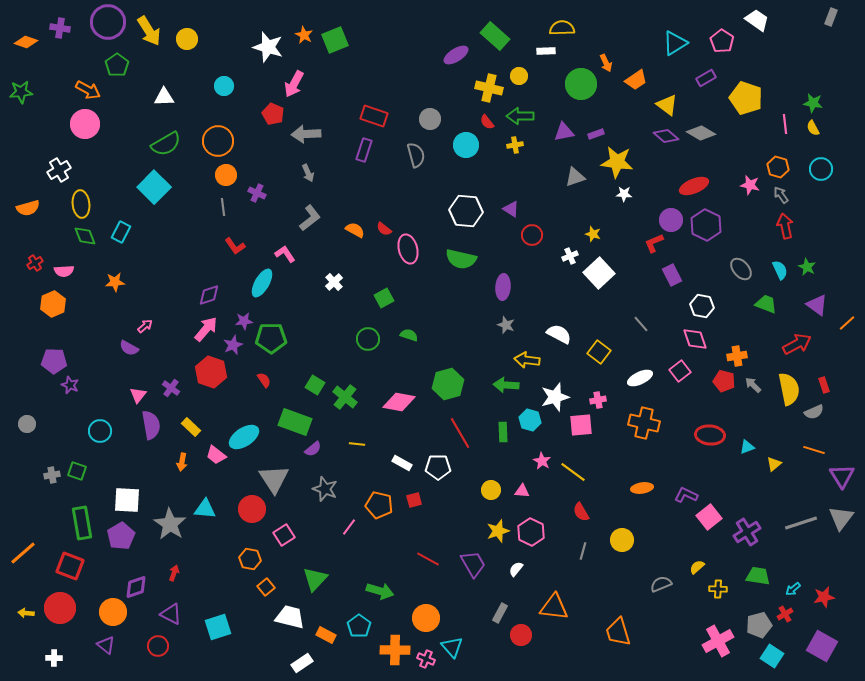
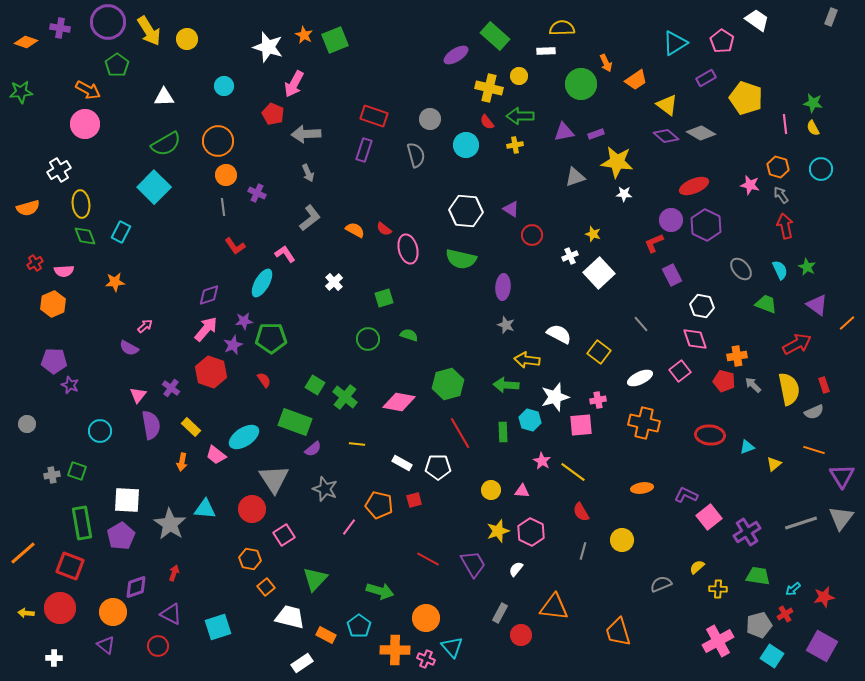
green square at (384, 298): rotated 12 degrees clockwise
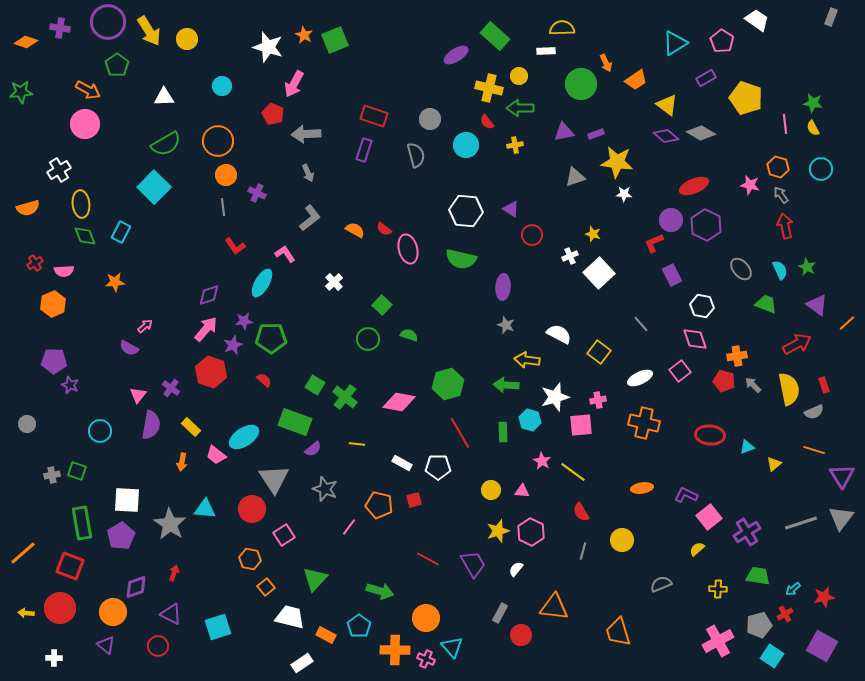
cyan circle at (224, 86): moved 2 px left
green arrow at (520, 116): moved 8 px up
green square at (384, 298): moved 2 px left, 7 px down; rotated 30 degrees counterclockwise
red semicircle at (264, 380): rotated 14 degrees counterclockwise
purple semicircle at (151, 425): rotated 20 degrees clockwise
yellow semicircle at (697, 567): moved 18 px up
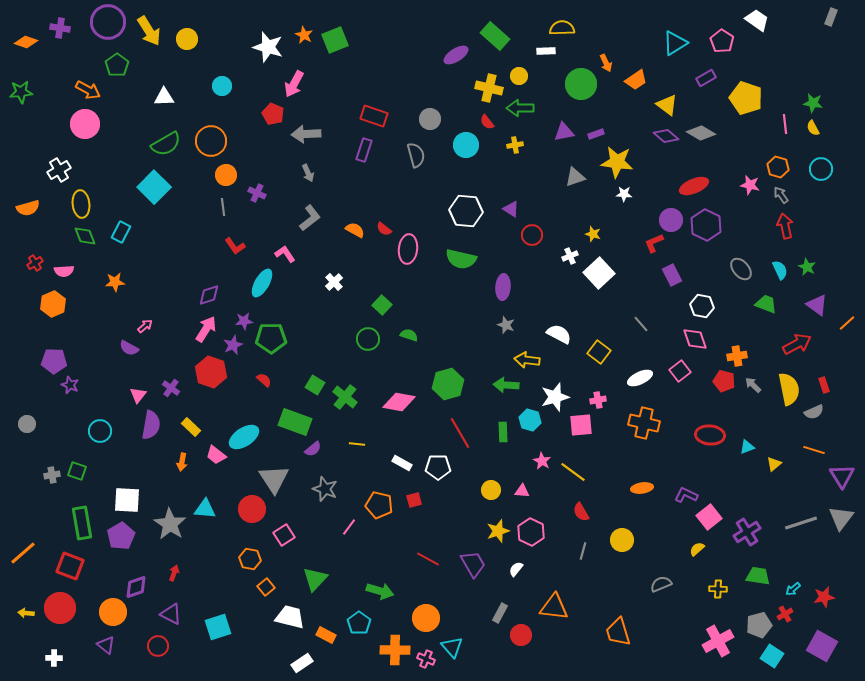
orange circle at (218, 141): moved 7 px left
pink ellipse at (408, 249): rotated 20 degrees clockwise
pink arrow at (206, 329): rotated 8 degrees counterclockwise
cyan pentagon at (359, 626): moved 3 px up
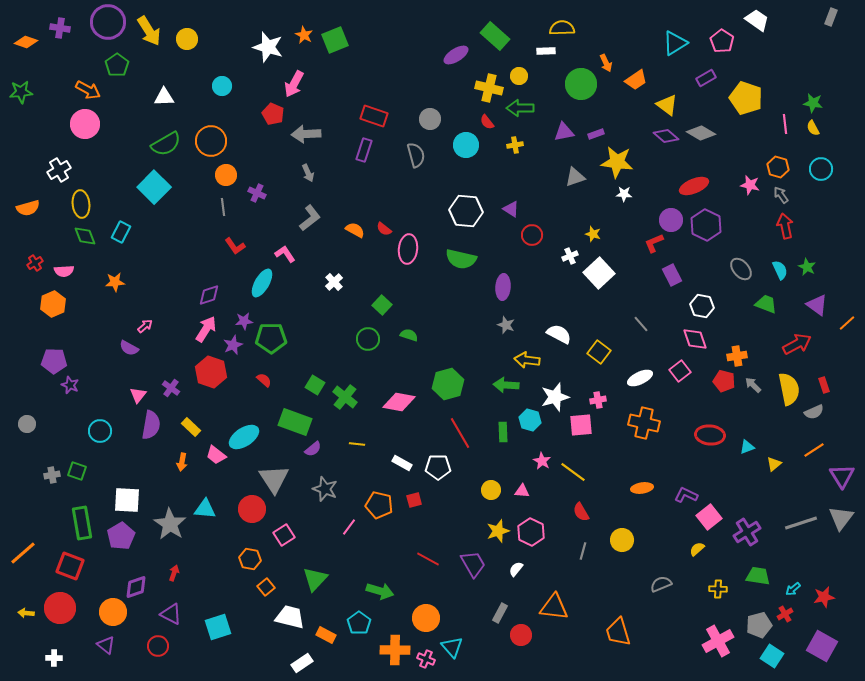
orange line at (814, 450): rotated 50 degrees counterclockwise
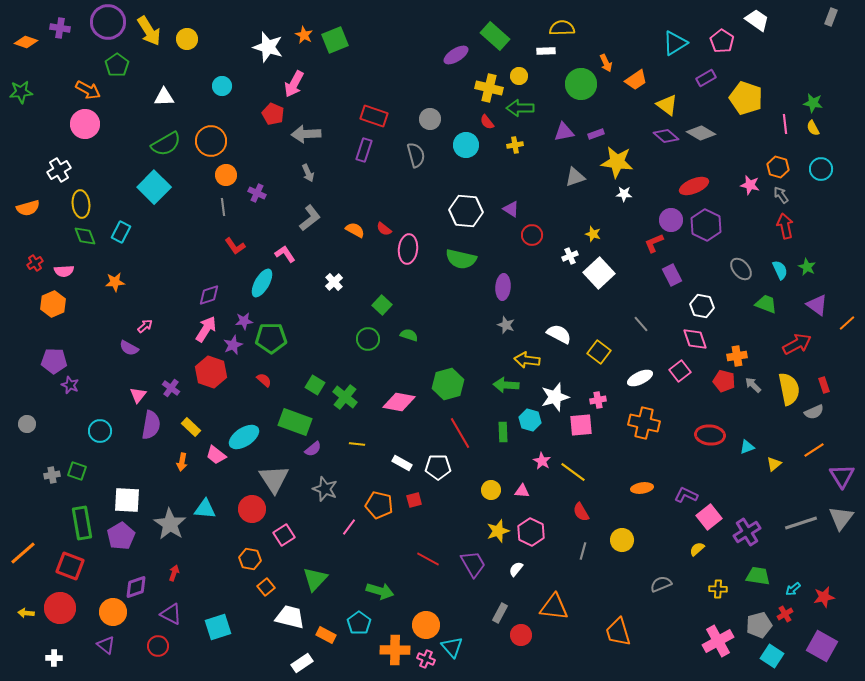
orange circle at (426, 618): moved 7 px down
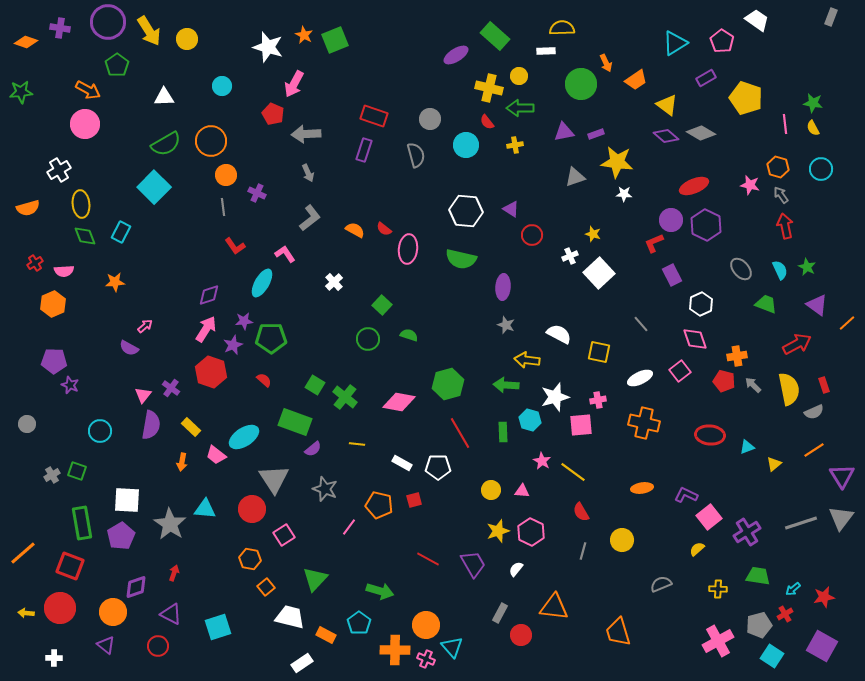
white hexagon at (702, 306): moved 1 px left, 2 px up; rotated 25 degrees clockwise
yellow square at (599, 352): rotated 25 degrees counterclockwise
pink triangle at (138, 395): moved 5 px right
gray cross at (52, 475): rotated 21 degrees counterclockwise
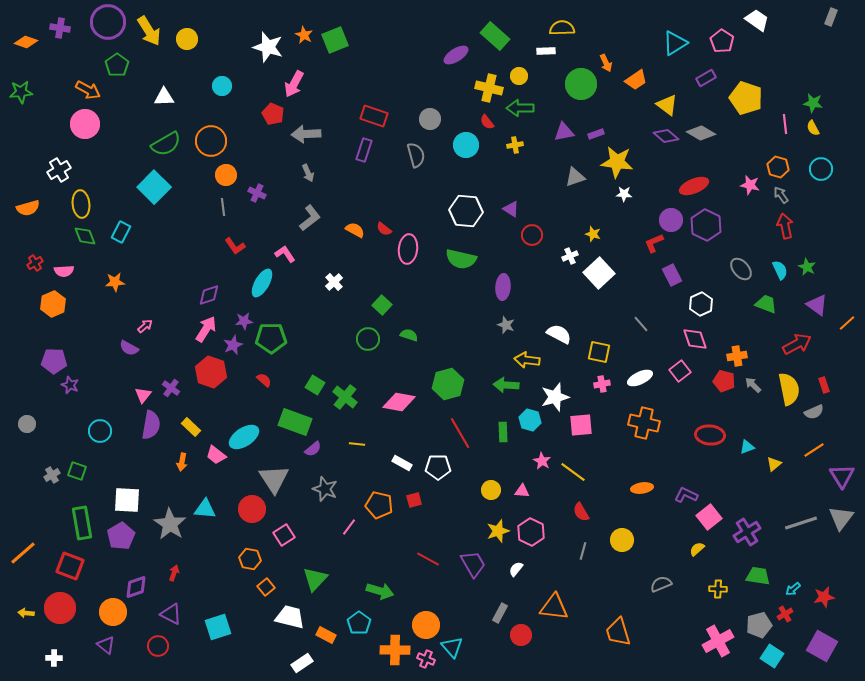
pink cross at (598, 400): moved 4 px right, 16 px up
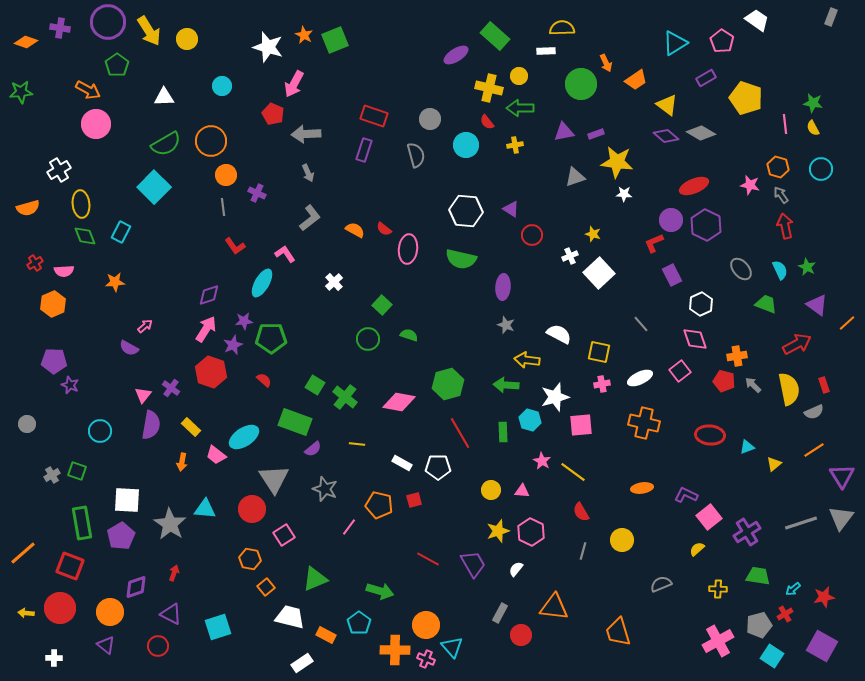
pink circle at (85, 124): moved 11 px right
green triangle at (315, 579): rotated 24 degrees clockwise
orange circle at (113, 612): moved 3 px left
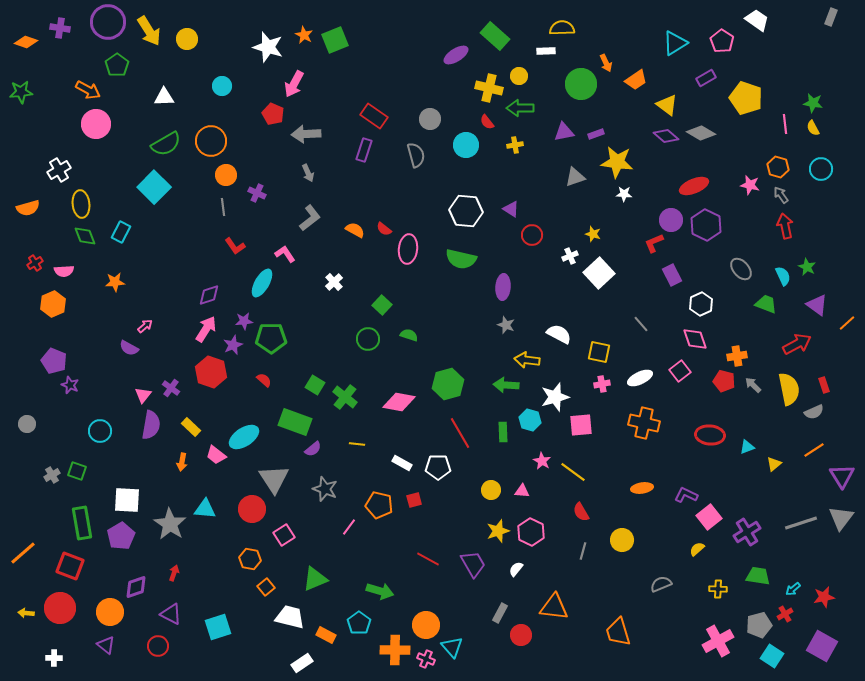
red rectangle at (374, 116): rotated 16 degrees clockwise
cyan semicircle at (780, 270): moved 3 px right, 6 px down
purple pentagon at (54, 361): rotated 20 degrees clockwise
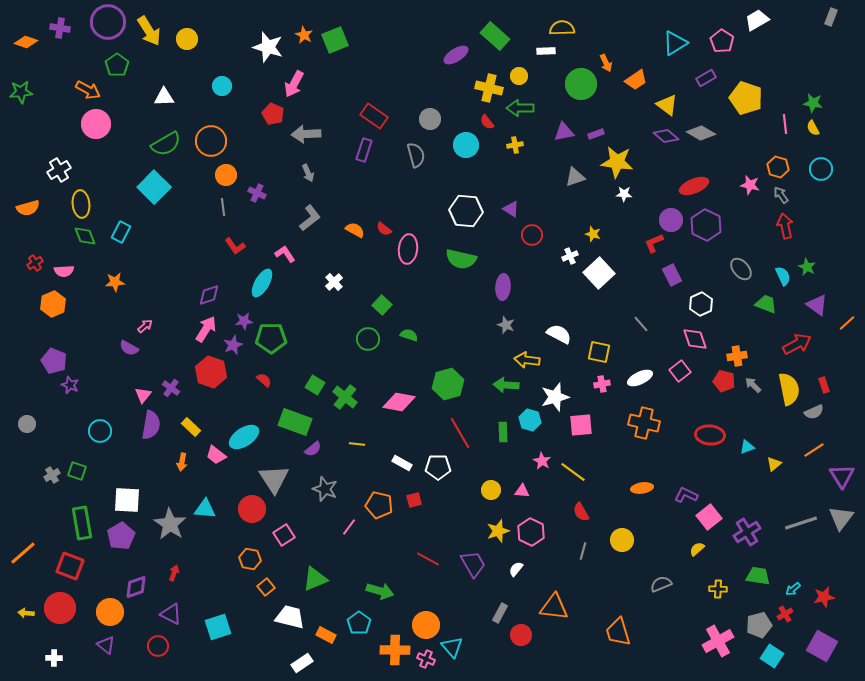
white trapezoid at (757, 20): rotated 65 degrees counterclockwise
